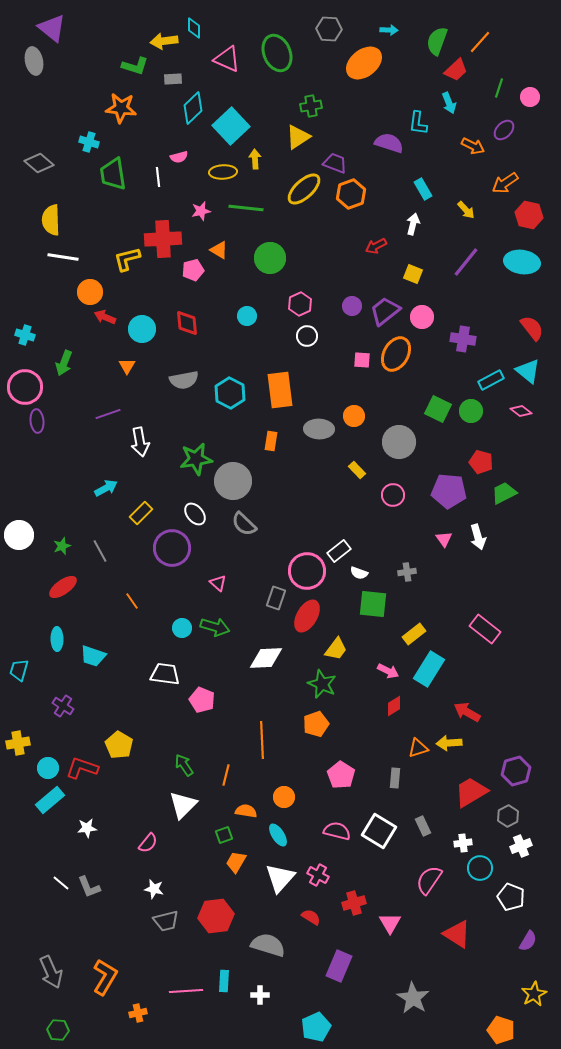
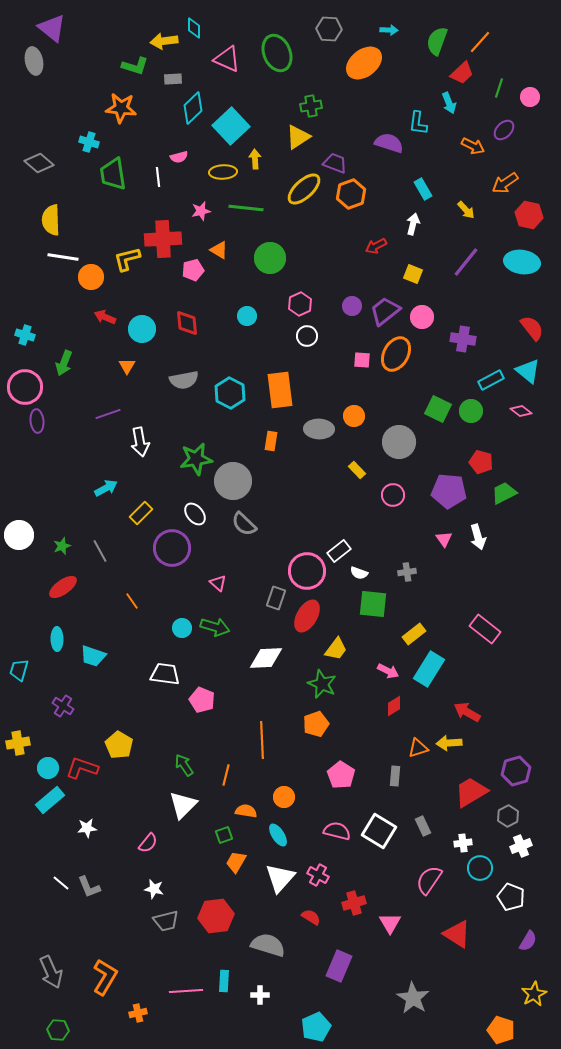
red trapezoid at (456, 70): moved 6 px right, 3 px down
orange circle at (90, 292): moved 1 px right, 15 px up
gray rectangle at (395, 778): moved 2 px up
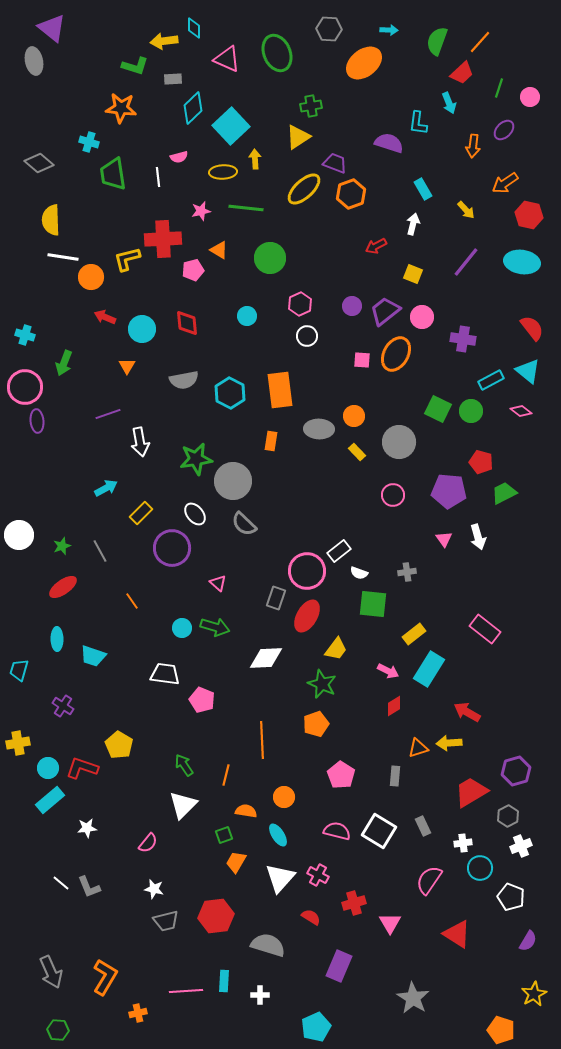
orange arrow at (473, 146): rotated 70 degrees clockwise
yellow rectangle at (357, 470): moved 18 px up
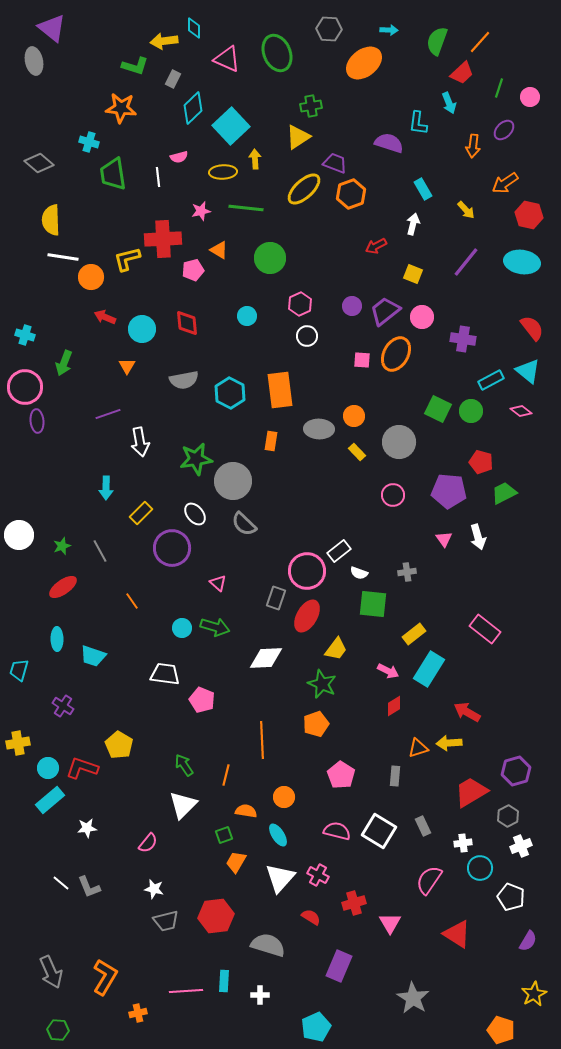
gray rectangle at (173, 79): rotated 60 degrees counterclockwise
cyan arrow at (106, 488): rotated 120 degrees clockwise
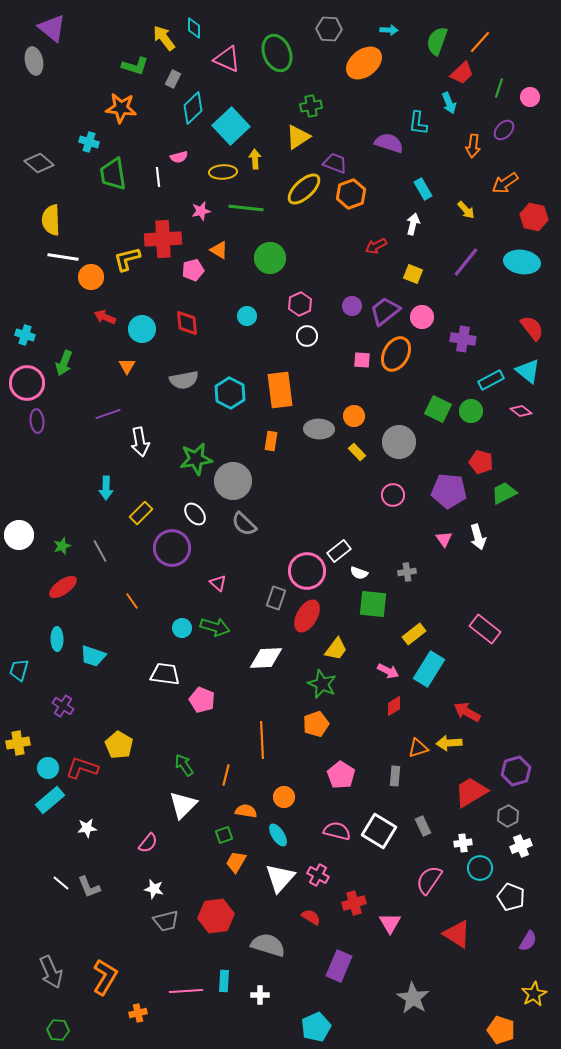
yellow arrow at (164, 41): moved 3 px up; rotated 60 degrees clockwise
red hexagon at (529, 215): moved 5 px right, 2 px down
pink circle at (25, 387): moved 2 px right, 4 px up
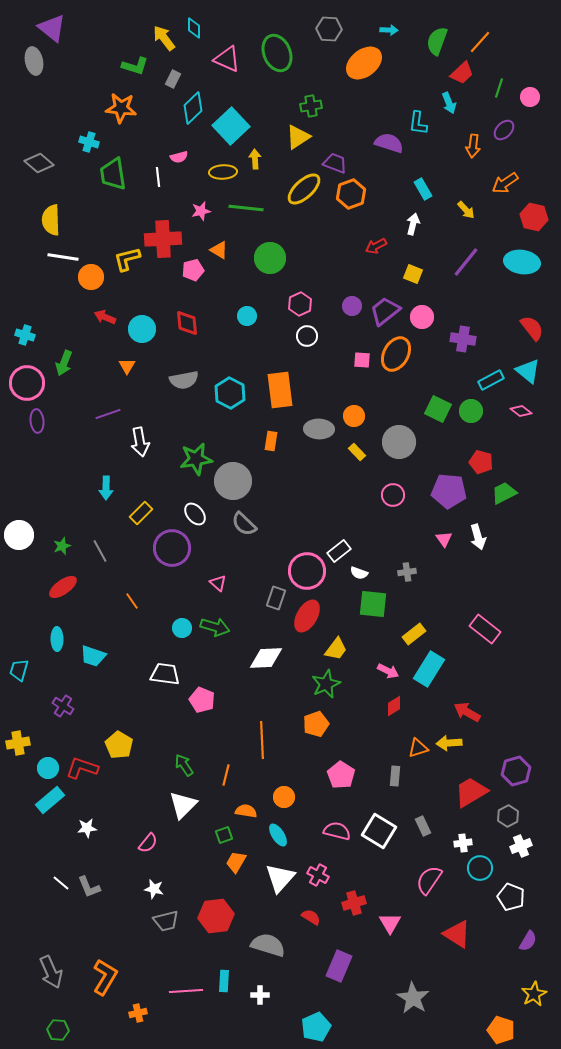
green star at (322, 684): moved 4 px right; rotated 24 degrees clockwise
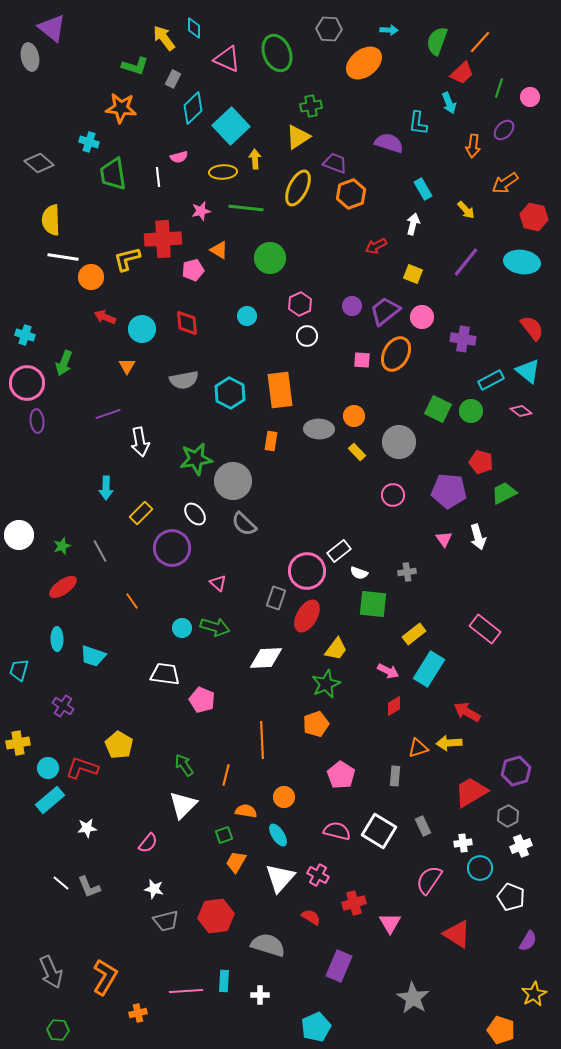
gray ellipse at (34, 61): moved 4 px left, 4 px up
yellow ellipse at (304, 189): moved 6 px left, 1 px up; rotated 21 degrees counterclockwise
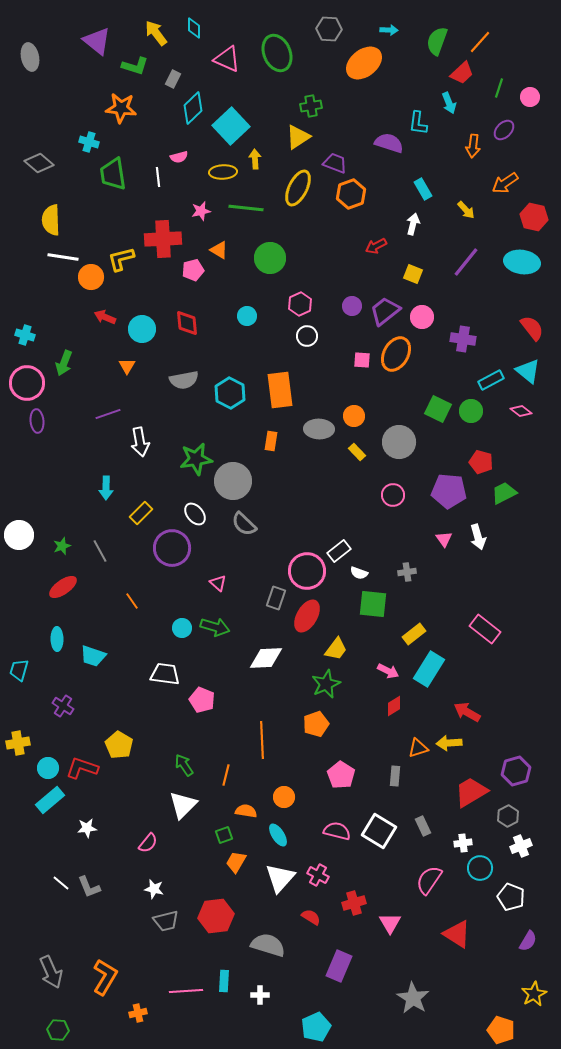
purple triangle at (52, 28): moved 45 px right, 13 px down
yellow arrow at (164, 38): moved 8 px left, 5 px up
yellow L-shape at (127, 259): moved 6 px left
